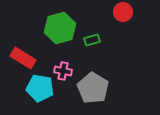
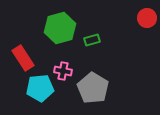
red circle: moved 24 px right, 6 px down
red rectangle: rotated 25 degrees clockwise
cyan pentagon: rotated 16 degrees counterclockwise
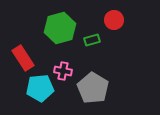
red circle: moved 33 px left, 2 px down
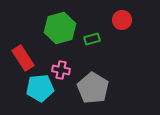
red circle: moved 8 px right
green rectangle: moved 1 px up
pink cross: moved 2 px left, 1 px up
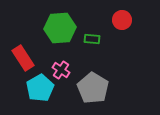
green hexagon: rotated 12 degrees clockwise
green rectangle: rotated 21 degrees clockwise
pink cross: rotated 24 degrees clockwise
cyan pentagon: rotated 24 degrees counterclockwise
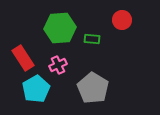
pink cross: moved 3 px left, 5 px up; rotated 30 degrees clockwise
cyan pentagon: moved 4 px left, 1 px down
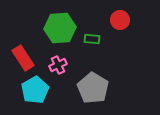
red circle: moved 2 px left
cyan pentagon: moved 1 px left, 1 px down
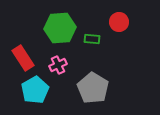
red circle: moved 1 px left, 2 px down
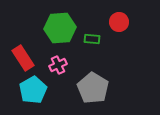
cyan pentagon: moved 2 px left
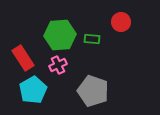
red circle: moved 2 px right
green hexagon: moved 7 px down
gray pentagon: moved 3 px down; rotated 12 degrees counterclockwise
